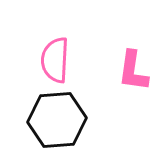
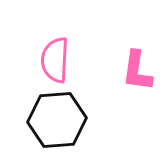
pink L-shape: moved 4 px right
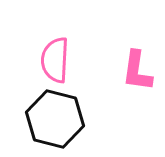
black hexagon: moved 2 px left, 1 px up; rotated 18 degrees clockwise
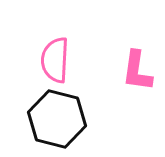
black hexagon: moved 2 px right
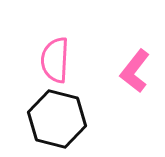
pink L-shape: moved 2 px left; rotated 30 degrees clockwise
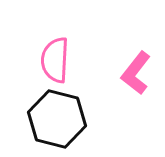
pink L-shape: moved 1 px right, 2 px down
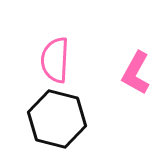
pink L-shape: rotated 9 degrees counterclockwise
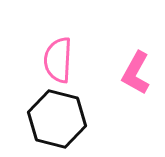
pink semicircle: moved 3 px right
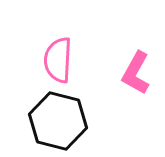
black hexagon: moved 1 px right, 2 px down
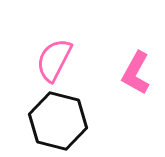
pink semicircle: moved 4 px left; rotated 24 degrees clockwise
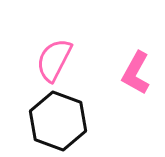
black hexagon: rotated 6 degrees clockwise
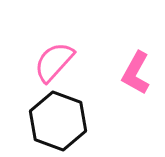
pink semicircle: moved 2 px down; rotated 15 degrees clockwise
